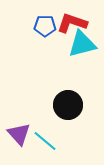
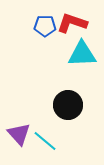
cyan triangle: moved 10 px down; rotated 12 degrees clockwise
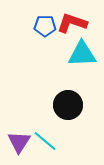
purple triangle: moved 8 px down; rotated 15 degrees clockwise
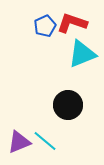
blue pentagon: rotated 25 degrees counterclockwise
cyan triangle: rotated 20 degrees counterclockwise
purple triangle: rotated 35 degrees clockwise
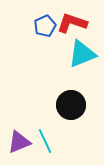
black circle: moved 3 px right
cyan line: rotated 25 degrees clockwise
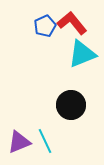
red L-shape: rotated 32 degrees clockwise
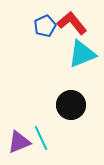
cyan line: moved 4 px left, 3 px up
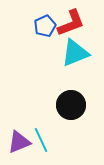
red L-shape: moved 1 px left; rotated 108 degrees clockwise
cyan triangle: moved 7 px left, 1 px up
cyan line: moved 2 px down
